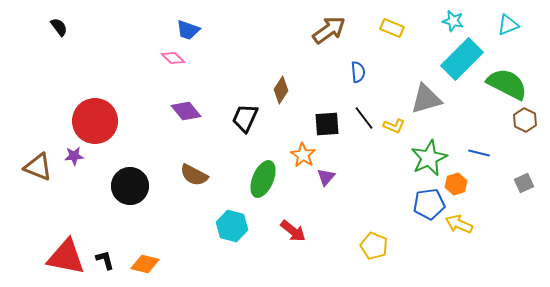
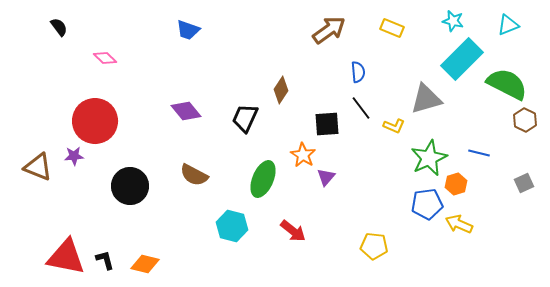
pink diamond: moved 68 px left
black line: moved 3 px left, 10 px up
blue pentagon: moved 2 px left
yellow pentagon: rotated 16 degrees counterclockwise
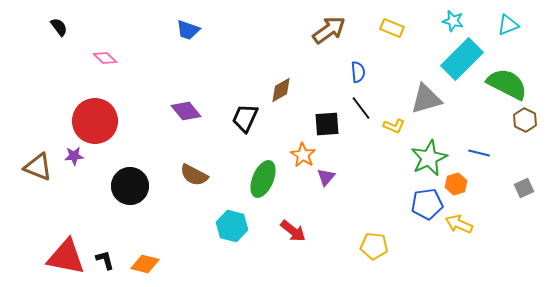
brown diamond: rotated 28 degrees clockwise
gray square: moved 5 px down
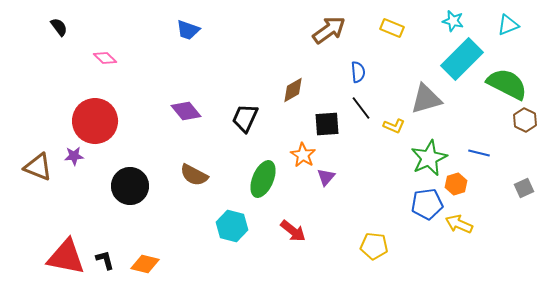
brown diamond: moved 12 px right
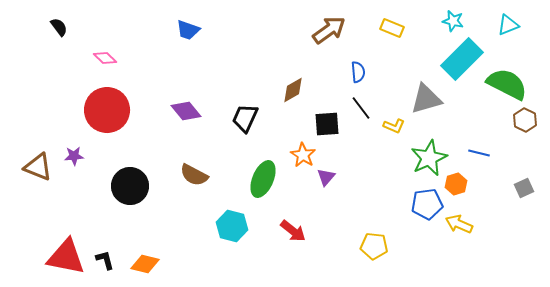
red circle: moved 12 px right, 11 px up
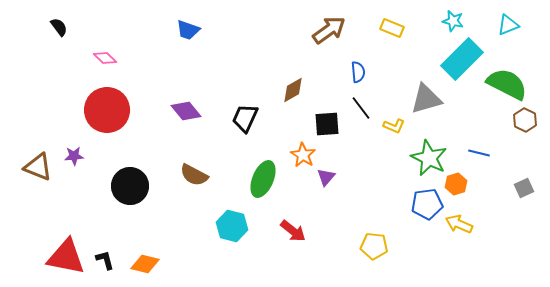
green star: rotated 21 degrees counterclockwise
